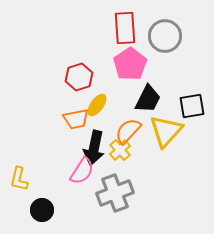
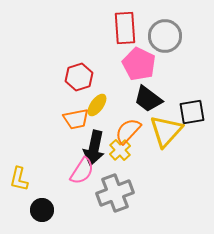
pink pentagon: moved 9 px right; rotated 12 degrees counterclockwise
black trapezoid: rotated 100 degrees clockwise
black square: moved 6 px down
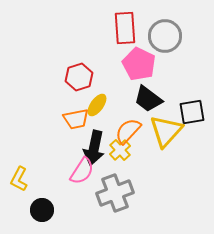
yellow L-shape: rotated 15 degrees clockwise
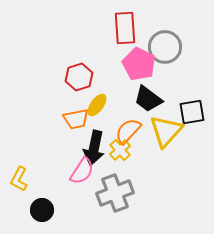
gray circle: moved 11 px down
